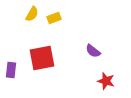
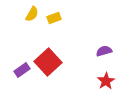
purple semicircle: moved 11 px right; rotated 126 degrees clockwise
red square: moved 6 px right, 4 px down; rotated 32 degrees counterclockwise
purple rectangle: moved 11 px right; rotated 49 degrees clockwise
red star: rotated 24 degrees clockwise
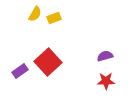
yellow semicircle: moved 3 px right
purple semicircle: moved 1 px right, 5 px down
purple rectangle: moved 2 px left, 1 px down
red star: rotated 30 degrees clockwise
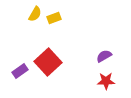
purple semicircle: moved 1 px left; rotated 14 degrees counterclockwise
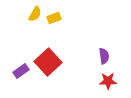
purple semicircle: rotated 112 degrees clockwise
purple rectangle: moved 1 px right
red star: moved 2 px right
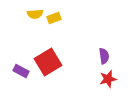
yellow semicircle: rotated 56 degrees clockwise
red square: rotated 12 degrees clockwise
purple rectangle: rotated 63 degrees clockwise
red star: moved 2 px up; rotated 12 degrees counterclockwise
